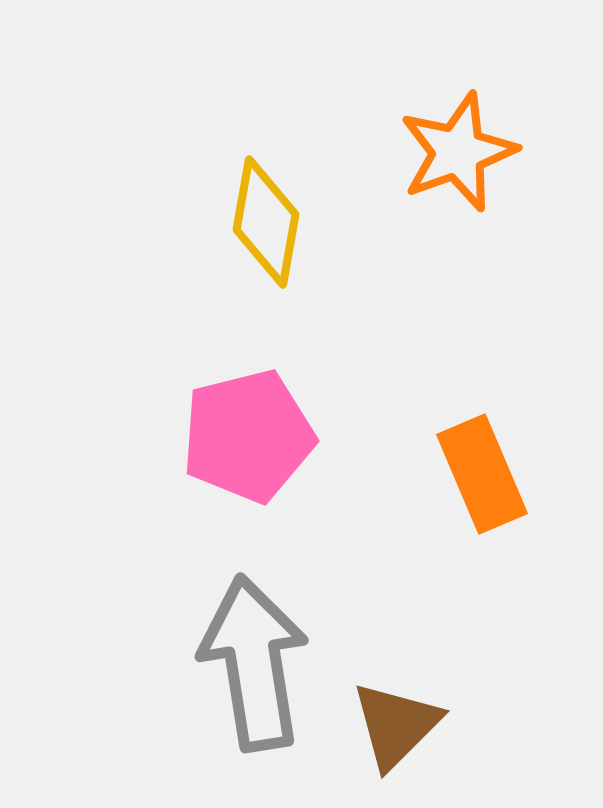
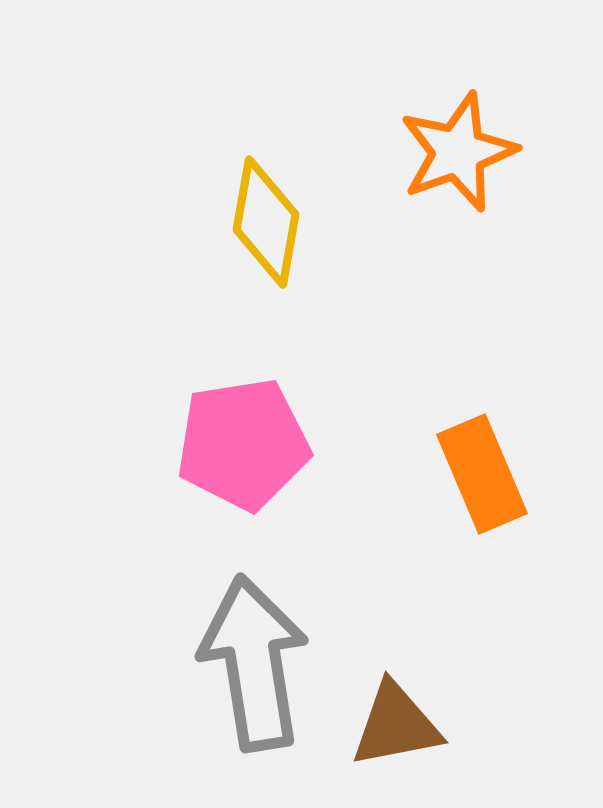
pink pentagon: moved 5 px left, 8 px down; rotated 5 degrees clockwise
brown triangle: rotated 34 degrees clockwise
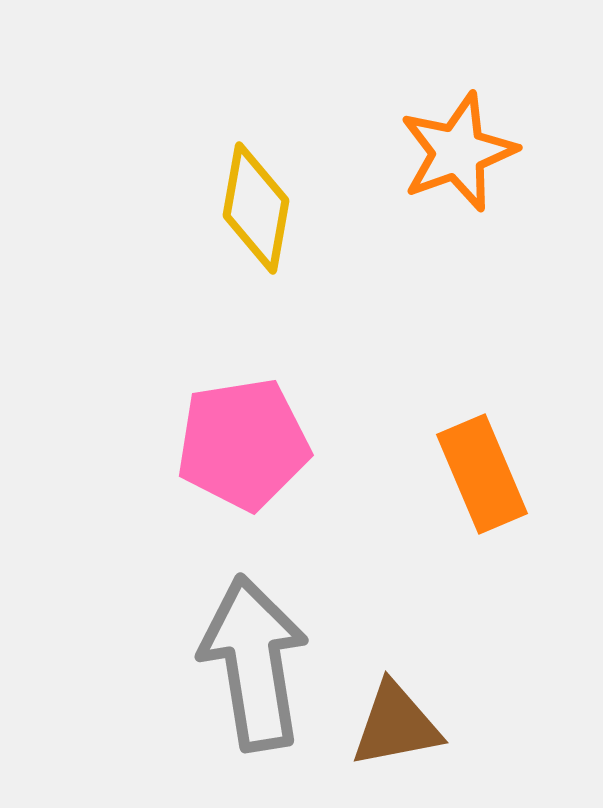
yellow diamond: moved 10 px left, 14 px up
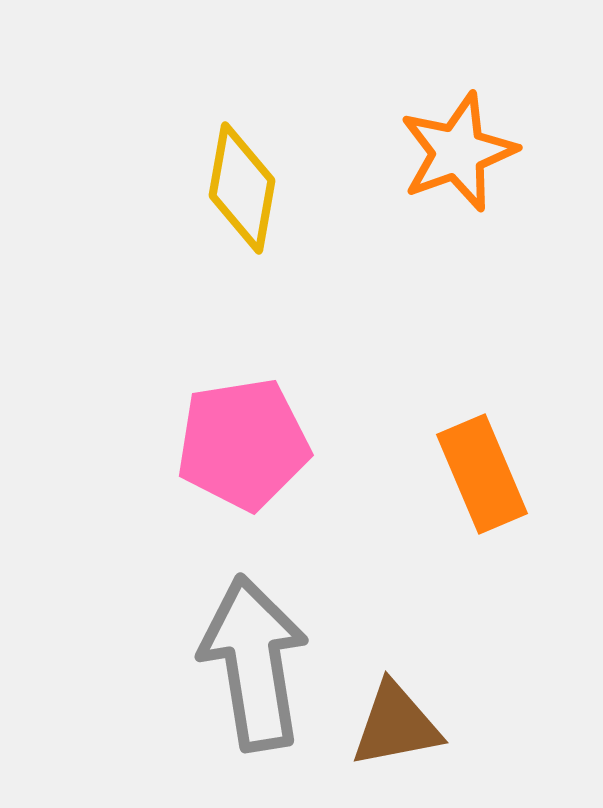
yellow diamond: moved 14 px left, 20 px up
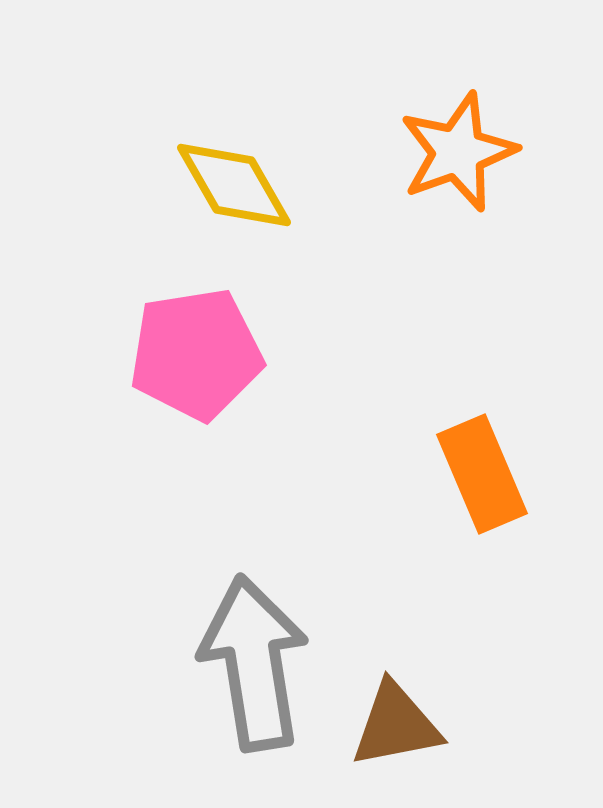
yellow diamond: moved 8 px left, 3 px up; rotated 40 degrees counterclockwise
pink pentagon: moved 47 px left, 90 px up
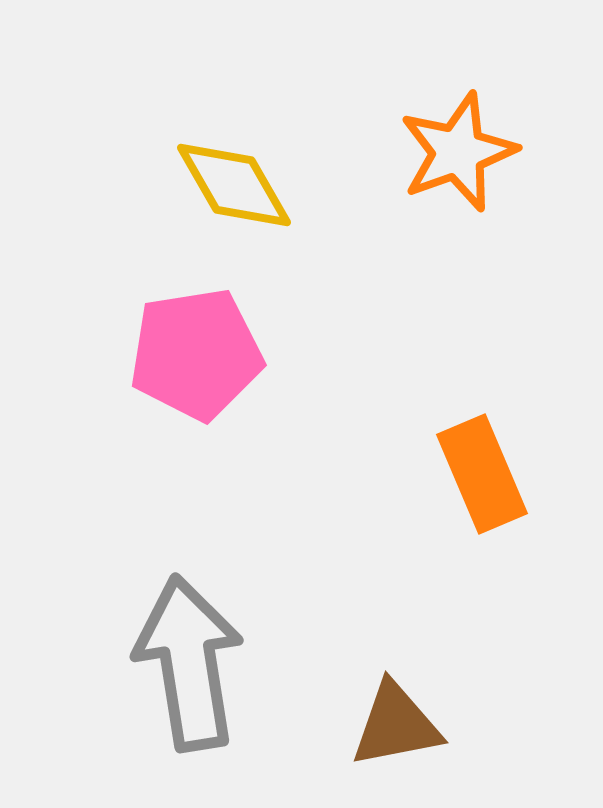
gray arrow: moved 65 px left
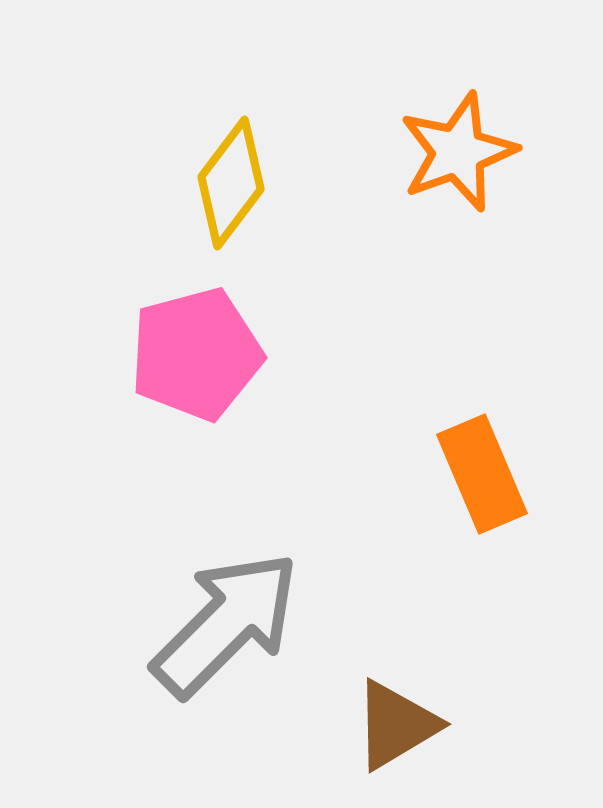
yellow diamond: moved 3 px left, 2 px up; rotated 67 degrees clockwise
pink pentagon: rotated 6 degrees counterclockwise
gray arrow: moved 37 px right, 39 px up; rotated 54 degrees clockwise
brown triangle: rotated 20 degrees counterclockwise
